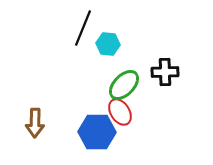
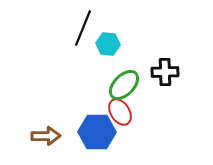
brown arrow: moved 11 px right, 13 px down; rotated 92 degrees counterclockwise
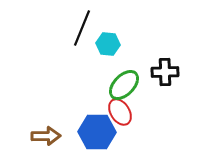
black line: moved 1 px left
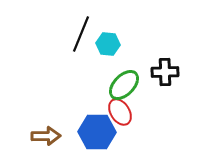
black line: moved 1 px left, 6 px down
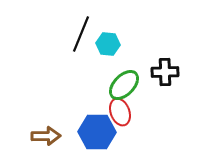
red ellipse: rotated 12 degrees clockwise
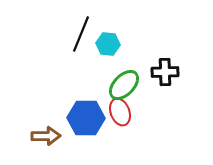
blue hexagon: moved 11 px left, 14 px up
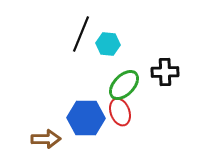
brown arrow: moved 3 px down
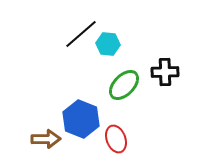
black line: rotated 27 degrees clockwise
red ellipse: moved 4 px left, 27 px down
blue hexagon: moved 5 px left, 1 px down; rotated 21 degrees clockwise
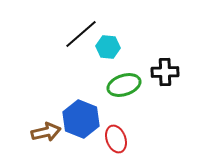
cyan hexagon: moved 3 px down
green ellipse: rotated 28 degrees clockwise
brown arrow: moved 7 px up; rotated 12 degrees counterclockwise
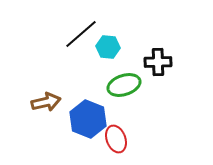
black cross: moved 7 px left, 10 px up
blue hexagon: moved 7 px right
brown arrow: moved 30 px up
